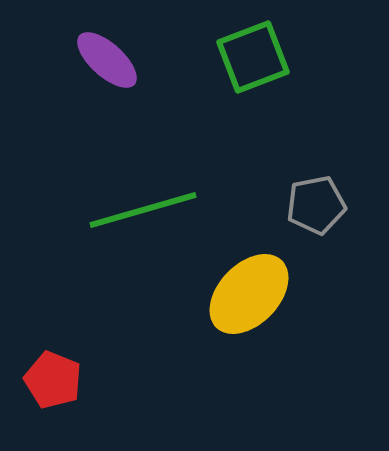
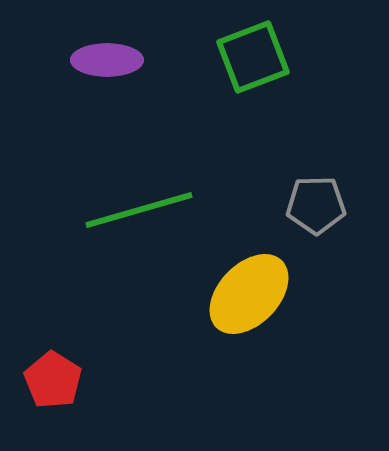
purple ellipse: rotated 42 degrees counterclockwise
gray pentagon: rotated 10 degrees clockwise
green line: moved 4 px left
red pentagon: rotated 10 degrees clockwise
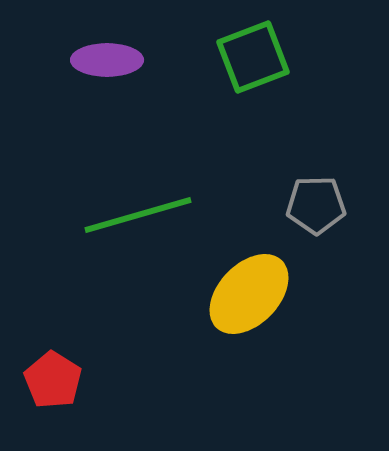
green line: moved 1 px left, 5 px down
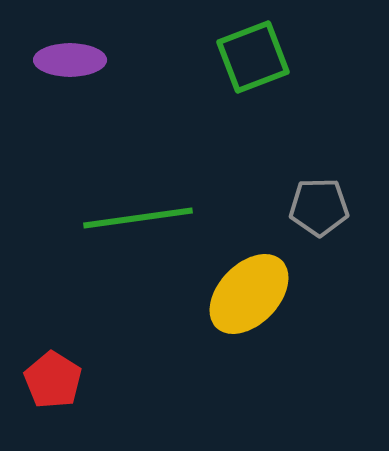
purple ellipse: moved 37 px left
gray pentagon: moved 3 px right, 2 px down
green line: moved 3 px down; rotated 8 degrees clockwise
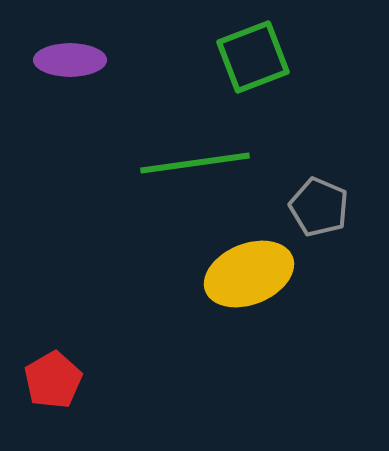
gray pentagon: rotated 24 degrees clockwise
green line: moved 57 px right, 55 px up
yellow ellipse: moved 20 px up; rotated 24 degrees clockwise
red pentagon: rotated 10 degrees clockwise
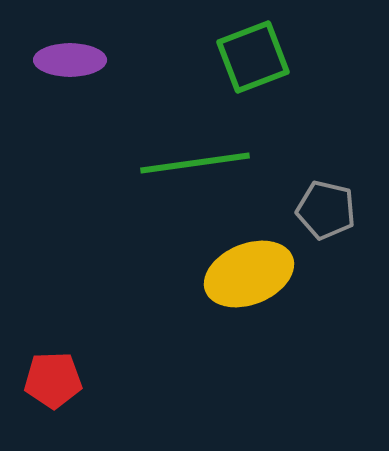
gray pentagon: moved 7 px right, 3 px down; rotated 10 degrees counterclockwise
red pentagon: rotated 28 degrees clockwise
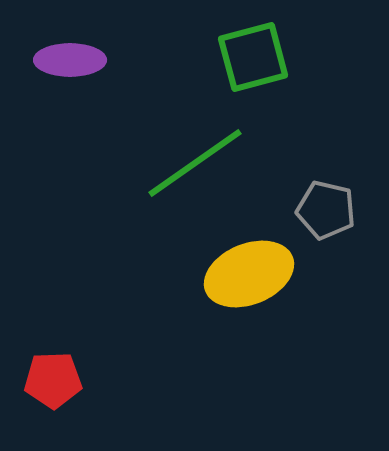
green square: rotated 6 degrees clockwise
green line: rotated 27 degrees counterclockwise
